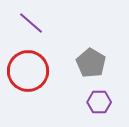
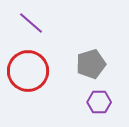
gray pentagon: moved 1 px down; rotated 24 degrees clockwise
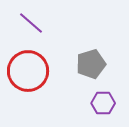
purple hexagon: moved 4 px right, 1 px down
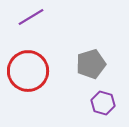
purple line: moved 6 px up; rotated 72 degrees counterclockwise
purple hexagon: rotated 15 degrees clockwise
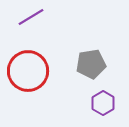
gray pentagon: rotated 8 degrees clockwise
purple hexagon: rotated 15 degrees clockwise
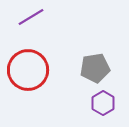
gray pentagon: moved 4 px right, 4 px down
red circle: moved 1 px up
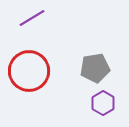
purple line: moved 1 px right, 1 px down
red circle: moved 1 px right, 1 px down
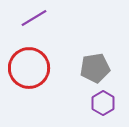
purple line: moved 2 px right
red circle: moved 3 px up
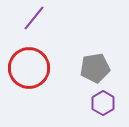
purple line: rotated 20 degrees counterclockwise
